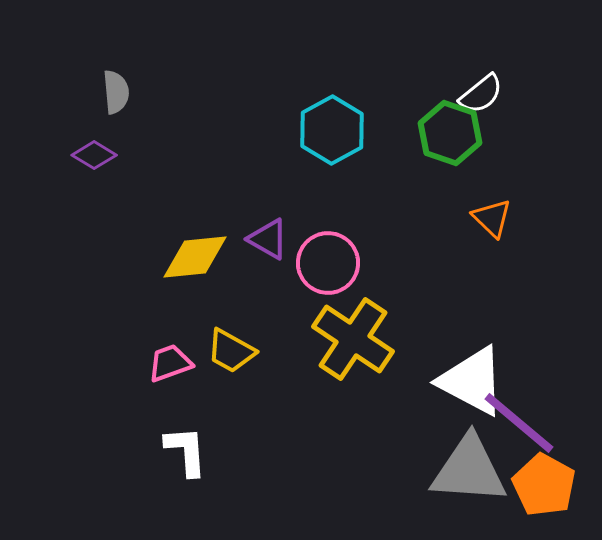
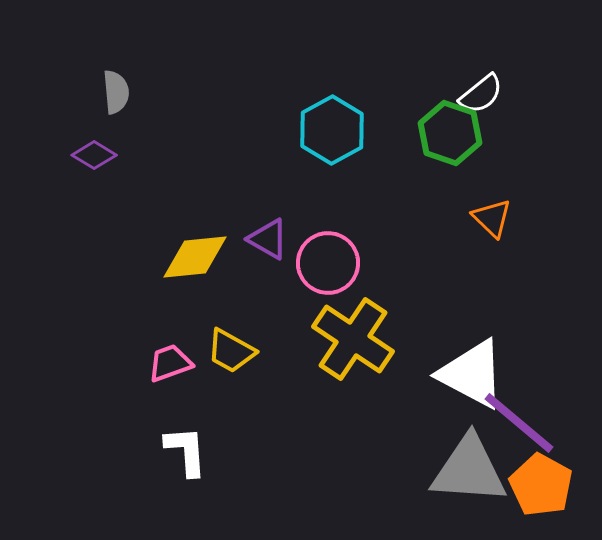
white triangle: moved 7 px up
orange pentagon: moved 3 px left
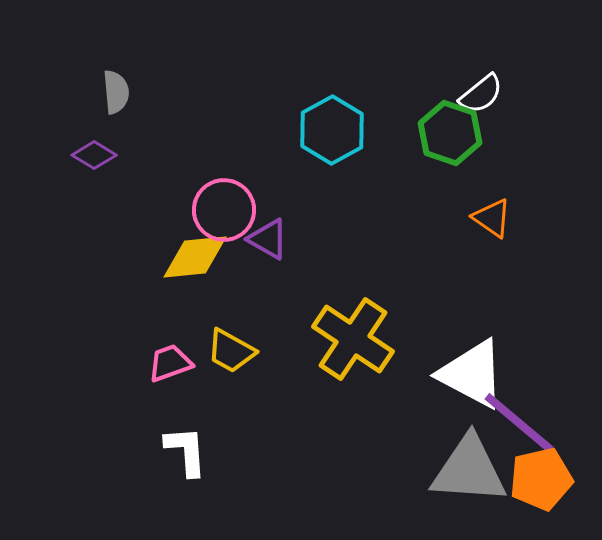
orange triangle: rotated 9 degrees counterclockwise
pink circle: moved 104 px left, 53 px up
orange pentagon: moved 6 px up; rotated 30 degrees clockwise
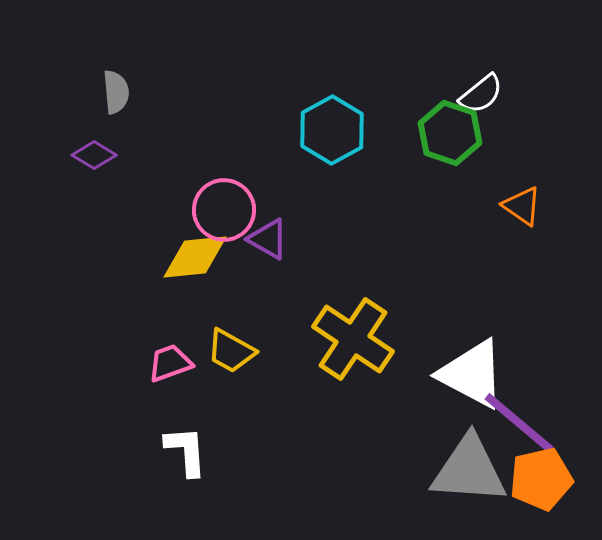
orange triangle: moved 30 px right, 12 px up
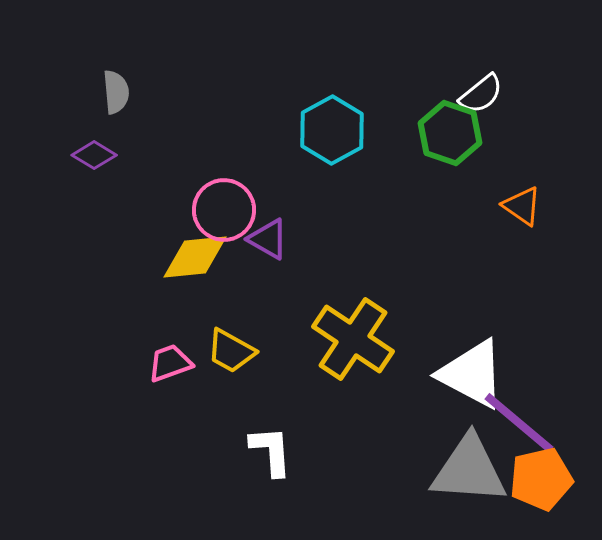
white L-shape: moved 85 px right
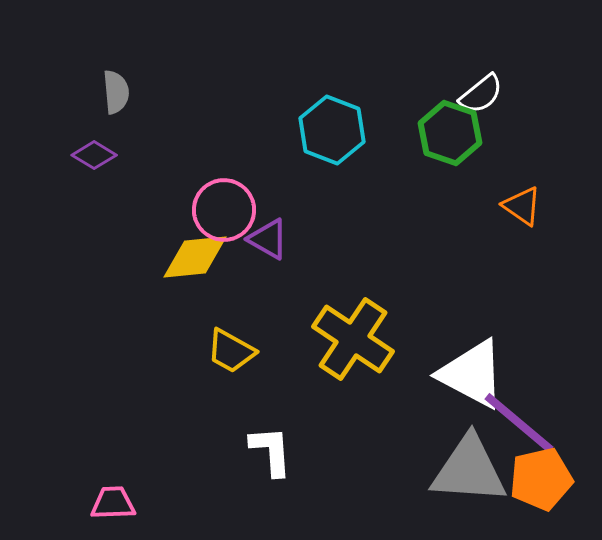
cyan hexagon: rotated 10 degrees counterclockwise
pink trapezoid: moved 57 px left, 140 px down; rotated 18 degrees clockwise
